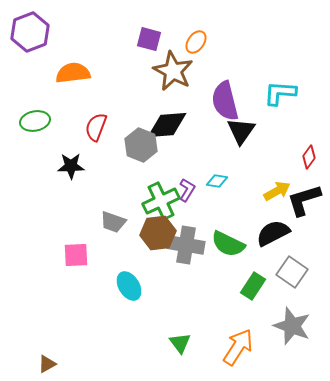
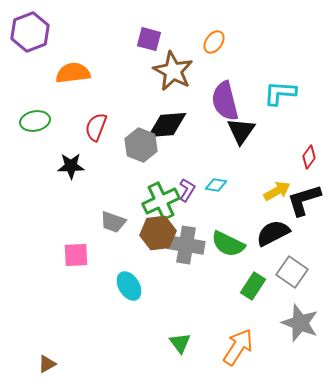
orange ellipse: moved 18 px right
cyan diamond: moved 1 px left, 4 px down
gray star: moved 8 px right, 3 px up
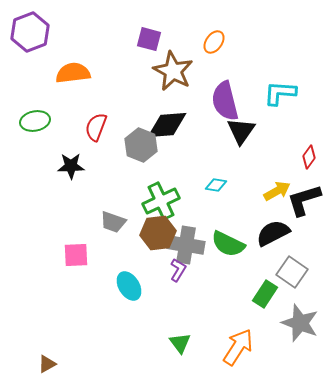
purple L-shape: moved 9 px left, 80 px down
green rectangle: moved 12 px right, 8 px down
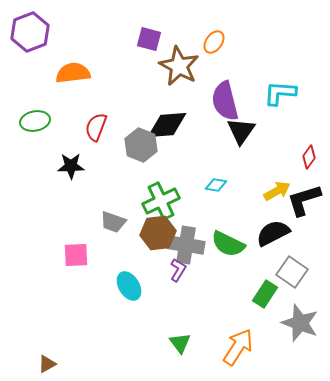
brown star: moved 6 px right, 5 px up
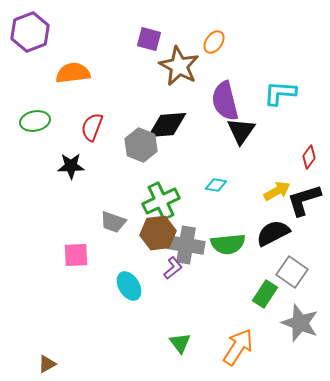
red semicircle: moved 4 px left
green semicircle: rotated 32 degrees counterclockwise
purple L-shape: moved 5 px left, 2 px up; rotated 20 degrees clockwise
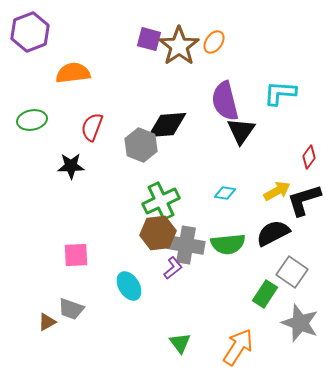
brown star: moved 20 px up; rotated 9 degrees clockwise
green ellipse: moved 3 px left, 1 px up
cyan diamond: moved 9 px right, 8 px down
gray trapezoid: moved 42 px left, 87 px down
brown triangle: moved 42 px up
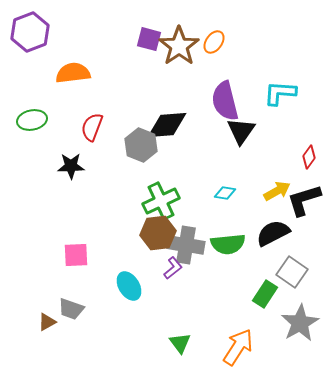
gray star: rotated 21 degrees clockwise
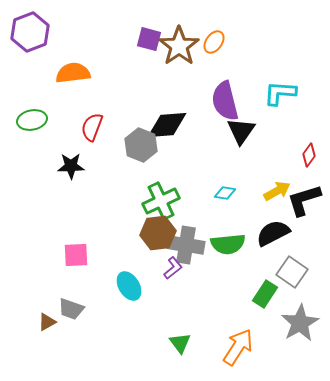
red diamond: moved 2 px up
